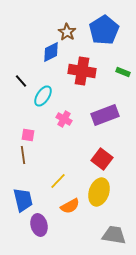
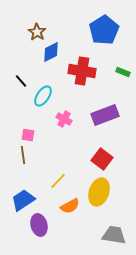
brown star: moved 30 px left
blue trapezoid: rotated 110 degrees counterclockwise
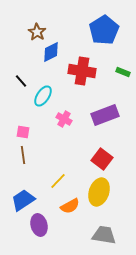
pink square: moved 5 px left, 3 px up
gray trapezoid: moved 10 px left
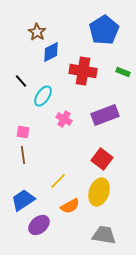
red cross: moved 1 px right
purple ellipse: rotated 65 degrees clockwise
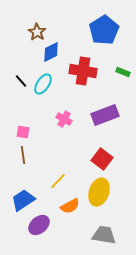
cyan ellipse: moved 12 px up
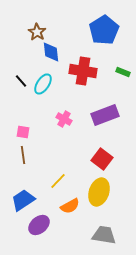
blue diamond: rotated 70 degrees counterclockwise
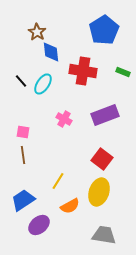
yellow line: rotated 12 degrees counterclockwise
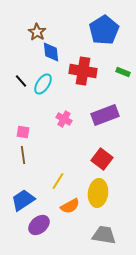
yellow ellipse: moved 1 px left, 1 px down; rotated 12 degrees counterclockwise
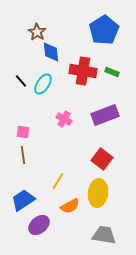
green rectangle: moved 11 px left
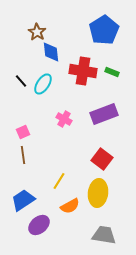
purple rectangle: moved 1 px left, 1 px up
pink square: rotated 32 degrees counterclockwise
yellow line: moved 1 px right
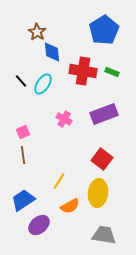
blue diamond: moved 1 px right
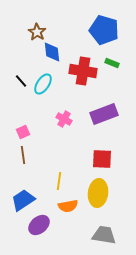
blue pentagon: rotated 24 degrees counterclockwise
green rectangle: moved 9 px up
red square: rotated 35 degrees counterclockwise
yellow line: rotated 24 degrees counterclockwise
orange semicircle: moved 2 px left; rotated 18 degrees clockwise
